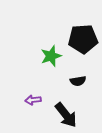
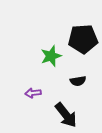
purple arrow: moved 7 px up
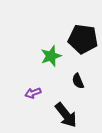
black pentagon: rotated 12 degrees clockwise
black semicircle: rotated 77 degrees clockwise
purple arrow: rotated 14 degrees counterclockwise
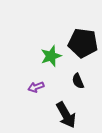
black pentagon: moved 4 px down
purple arrow: moved 3 px right, 6 px up
black arrow: rotated 8 degrees clockwise
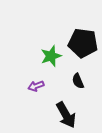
purple arrow: moved 1 px up
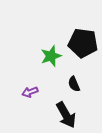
black semicircle: moved 4 px left, 3 px down
purple arrow: moved 6 px left, 6 px down
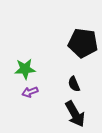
green star: moved 26 px left, 13 px down; rotated 15 degrees clockwise
black arrow: moved 9 px right, 1 px up
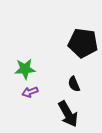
black arrow: moved 7 px left
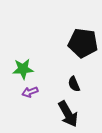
green star: moved 2 px left
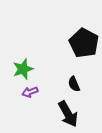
black pentagon: moved 1 px right; rotated 20 degrees clockwise
green star: rotated 15 degrees counterclockwise
